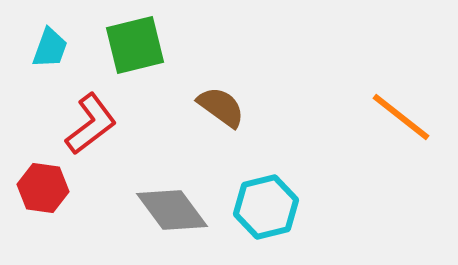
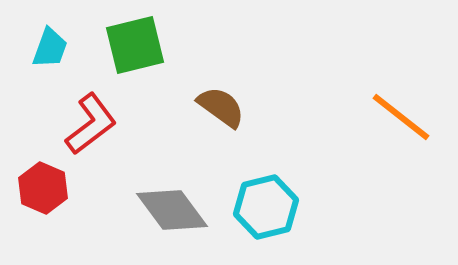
red hexagon: rotated 15 degrees clockwise
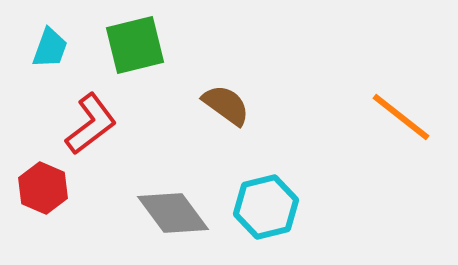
brown semicircle: moved 5 px right, 2 px up
gray diamond: moved 1 px right, 3 px down
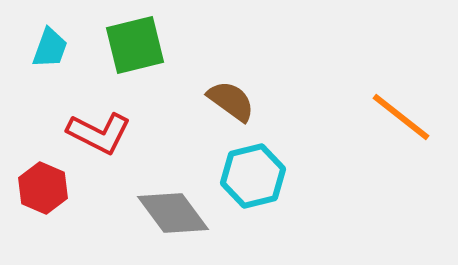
brown semicircle: moved 5 px right, 4 px up
red L-shape: moved 8 px right, 9 px down; rotated 64 degrees clockwise
cyan hexagon: moved 13 px left, 31 px up
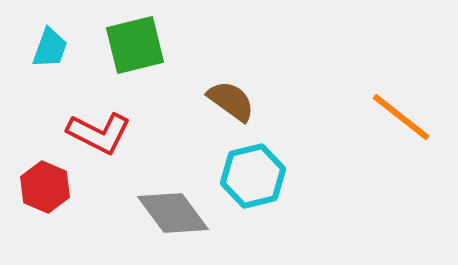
red hexagon: moved 2 px right, 1 px up
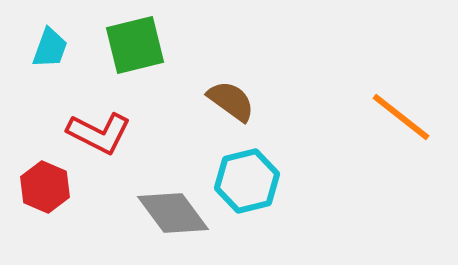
cyan hexagon: moved 6 px left, 5 px down
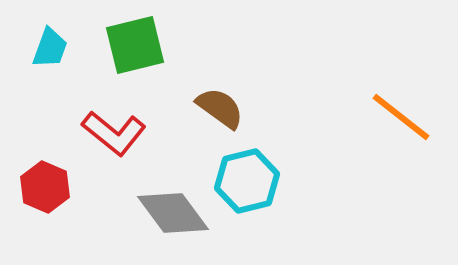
brown semicircle: moved 11 px left, 7 px down
red L-shape: moved 15 px right; rotated 12 degrees clockwise
